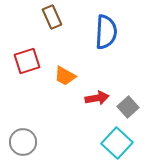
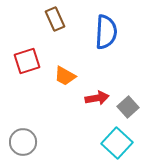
brown rectangle: moved 3 px right, 2 px down
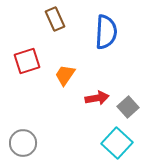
orange trapezoid: moved 1 px up; rotated 95 degrees clockwise
gray circle: moved 1 px down
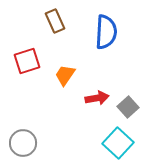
brown rectangle: moved 2 px down
cyan square: moved 1 px right
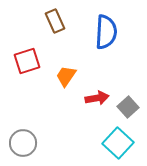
orange trapezoid: moved 1 px right, 1 px down
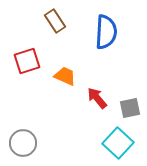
brown rectangle: rotated 10 degrees counterclockwise
orange trapezoid: moved 1 px left; rotated 80 degrees clockwise
red arrow: rotated 120 degrees counterclockwise
gray square: moved 2 px right, 1 px down; rotated 30 degrees clockwise
